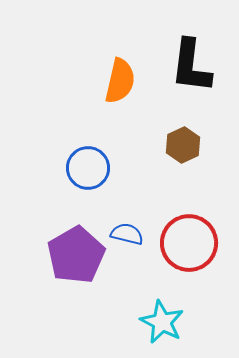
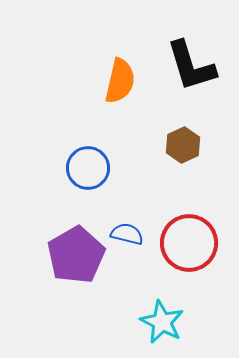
black L-shape: rotated 24 degrees counterclockwise
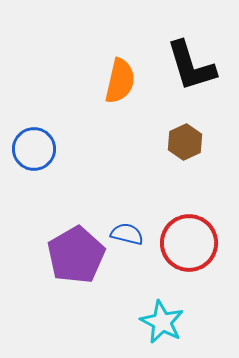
brown hexagon: moved 2 px right, 3 px up
blue circle: moved 54 px left, 19 px up
